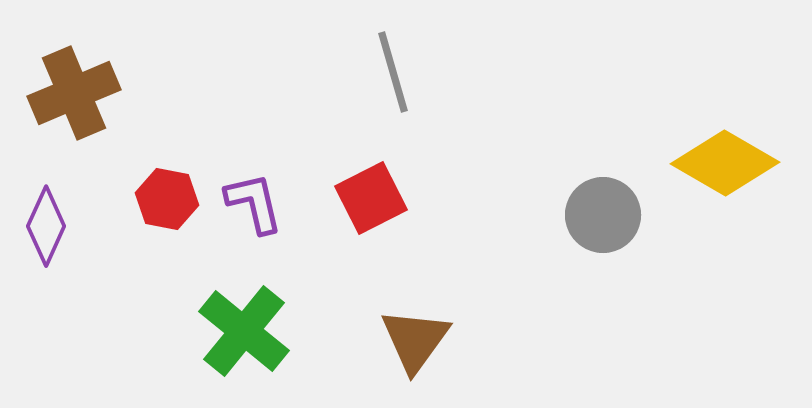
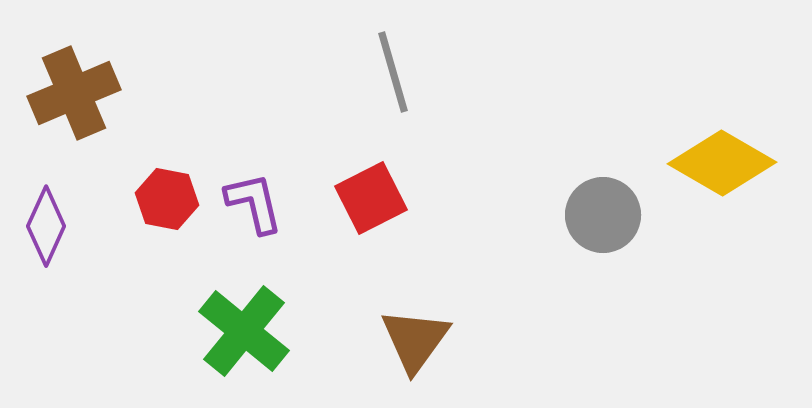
yellow diamond: moved 3 px left
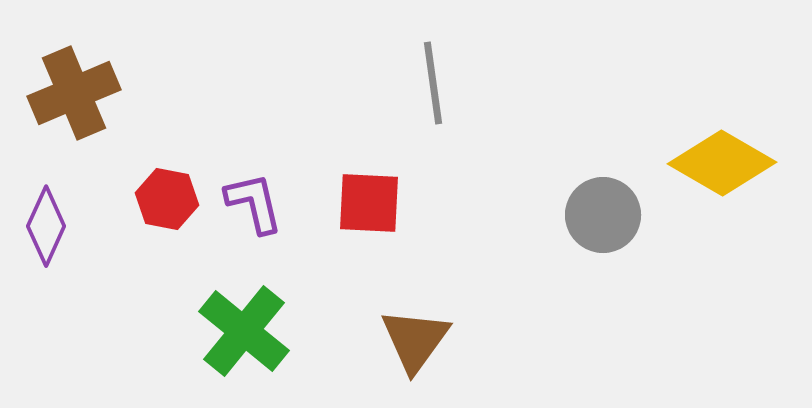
gray line: moved 40 px right, 11 px down; rotated 8 degrees clockwise
red square: moved 2 px left, 5 px down; rotated 30 degrees clockwise
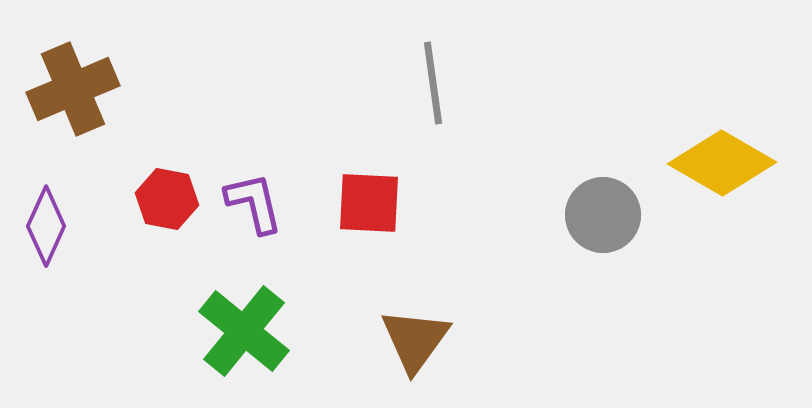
brown cross: moved 1 px left, 4 px up
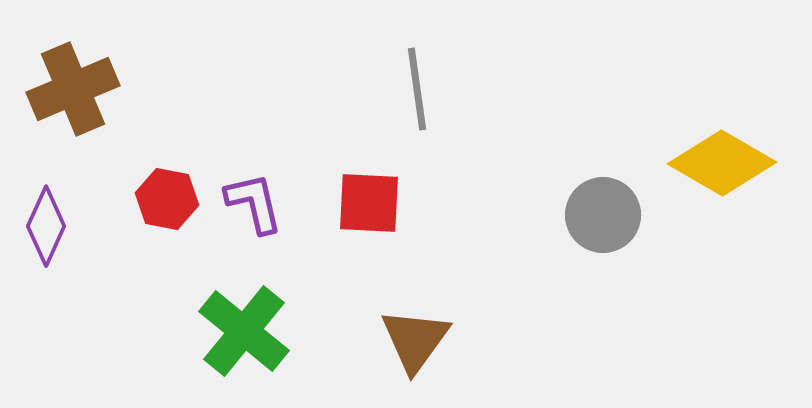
gray line: moved 16 px left, 6 px down
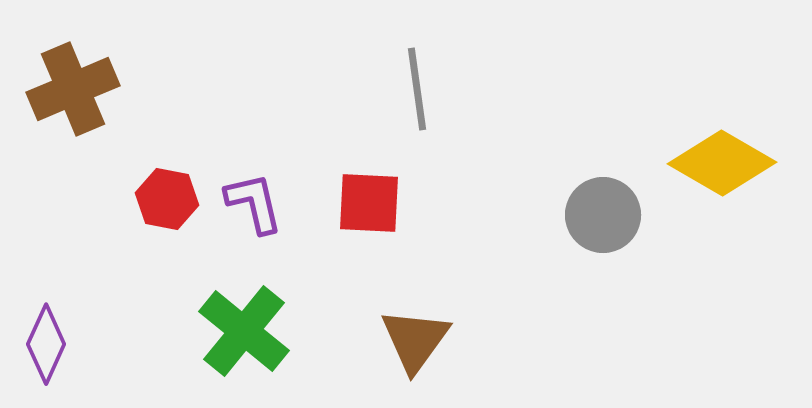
purple diamond: moved 118 px down
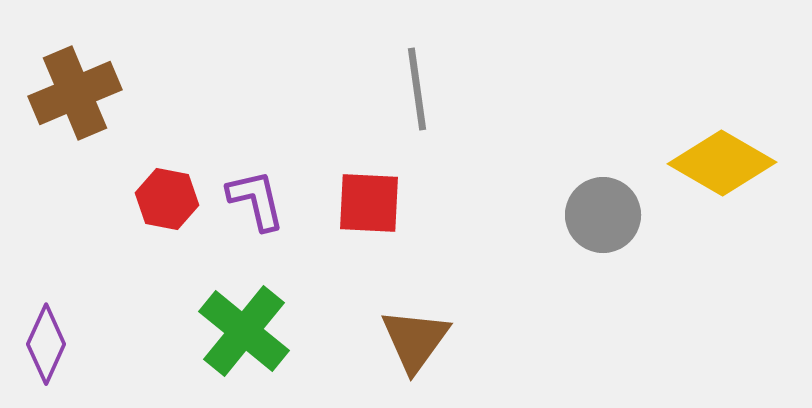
brown cross: moved 2 px right, 4 px down
purple L-shape: moved 2 px right, 3 px up
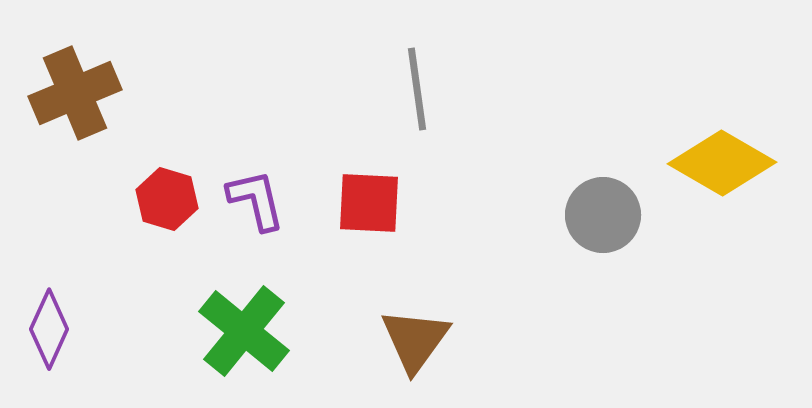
red hexagon: rotated 6 degrees clockwise
purple diamond: moved 3 px right, 15 px up
